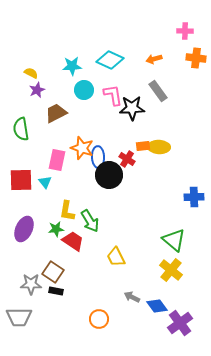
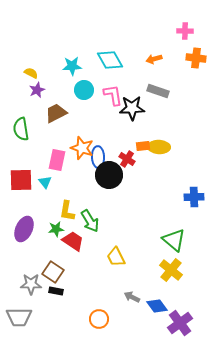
cyan diamond: rotated 36 degrees clockwise
gray rectangle: rotated 35 degrees counterclockwise
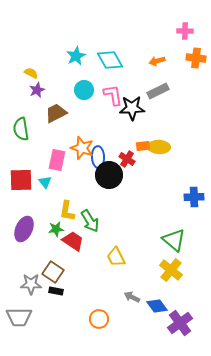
orange arrow: moved 3 px right, 2 px down
cyan star: moved 4 px right, 10 px up; rotated 24 degrees counterclockwise
gray rectangle: rotated 45 degrees counterclockwise
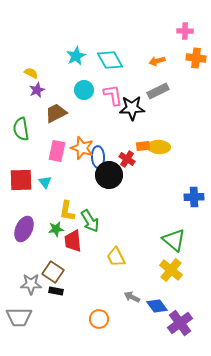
pink rectangle: moved 9 px up
red trapezoid: rotated 130 degrees counterclockwise
